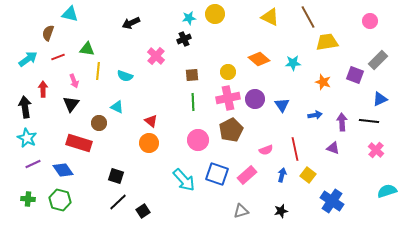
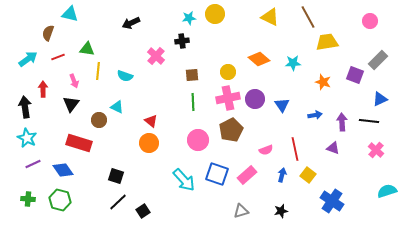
black cross at (184, 39): moved 2 px left, 2 px down; rotated 16 degrees clockwise
brown circle at (99, 123): moved 3 px up
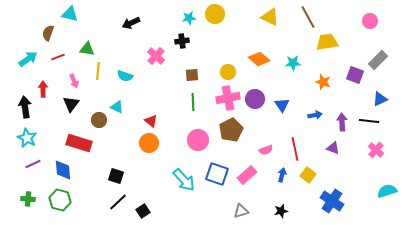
blue diamond at (63, 170): rotated 30 degrees clockwise
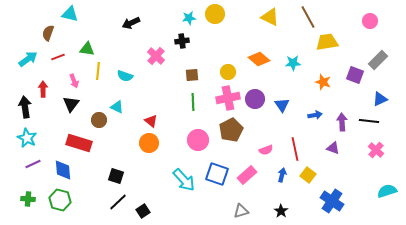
black star at (281, 211): rotated 24 degrees counterclockwise
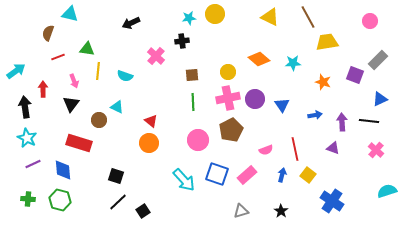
cyan arrow at (28, 59): moved 12 px left, 12 px down
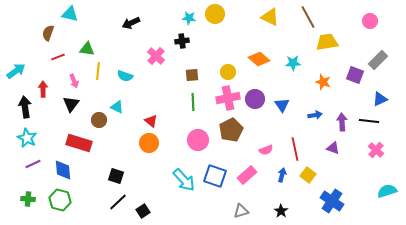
cyan star at (189, 18): rotated 16 degrees clockwise
blue square at (217, 174): moved 2 px left, 2 px down
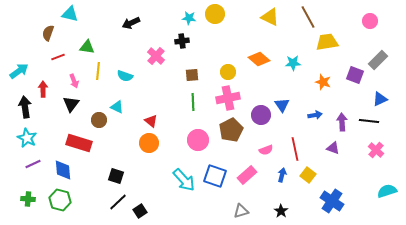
green triangle at (87, 49): moved 2 px up
cyan arrow at (16, 71): moved 3 px right
purple circle at (255, 99): moved 6 px right, 16 px down
black square at (143, 211): moved 3 px left
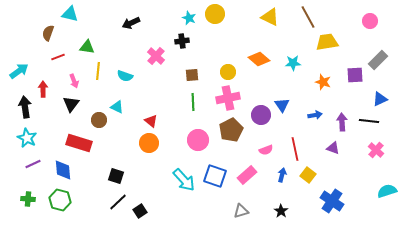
cyan star at (189, 18): rotated 16 degrees clockwise
purple square at (355, 75): rotated 24 degrees counterclockwise
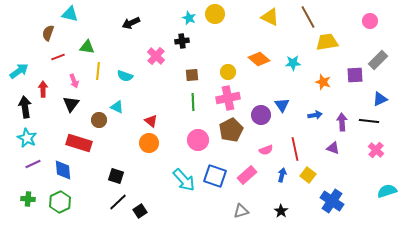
green hexagon at (60, 200): moved 2 px down; rotated 20 degrees clockwise
